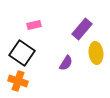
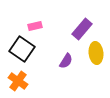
pink rectangle: moved 1 px right, 1 px down
black square: moved 4 px up
purple semicircle: moved 2 px up
orange cross: rotated 18 degrees clockwise
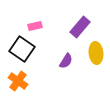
purple rectangle: moved 2 px left, 2 px up
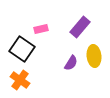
pink rectangle: moved 6 px right, 3 px down
yellow ellipse: moved 2 px left, 3 px down
purple semicircle: moved 5 px right, 2 px down
orange cross: moved 2 px right, 1 px up
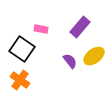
pink rectangle: rotated 24 degrees clockwise
yellow ellipse: rotated 60 degrees clockwise
purple semicircle: moved 1 px left, 2 px up; rotated 70 degrees counterclockwise
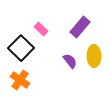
pink rectangle: rotated 32 degrees clockwise
black square: moved 1 px left, 1 px up; rotated 10 degrees clockwise
yellow ellipse: rotated 55 degrees counterclockwise
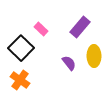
purple semicircle: moved 1 px left, 2 px down
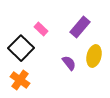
yellow ellipse: rotated 15 degrees clockwise
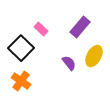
yellow ellipse: rotated 15 degrees clockwise
orange cross: moved 1 px right, 1 px down
